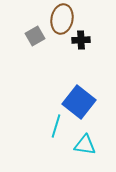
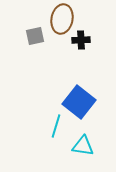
gray square: rotated 18 degrees clockwise
cyan triangle: moved 2 px left, 1 px down
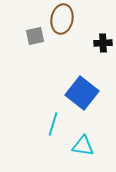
black cross: moved 22 px right, 3 px down
blue square: moved 3 px right, 9 px up
cyan line: moved 3 px left, 2 px up
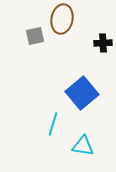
blue square: rotated 12 degrees clockwise
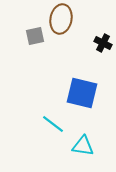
brown ellipse: moved 1 px left
black cross: rotated 30 degrees clockwise
blue square: rotated 36 degrees counterclockwise
cyan line: rotated 70 degrees counterclockwise
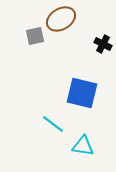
brown ellipse: rotated 48 degrees clockwise
black cross: moved 1 px down
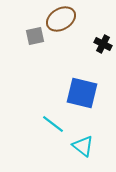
cyan triangle: rotated 30 degrees clockwise
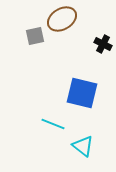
brown ellipse: moved 1 px right
cyan line: rotated 15 degrees counterclockwise
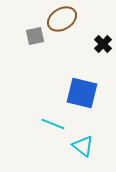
black cross: rotated 18 degrees clockwise
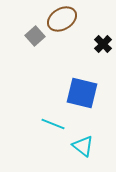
gray square: rotated 30 degrees counterclockwise
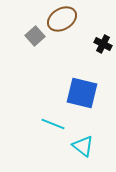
black cross: rotated 18 degrees counterclockwise
